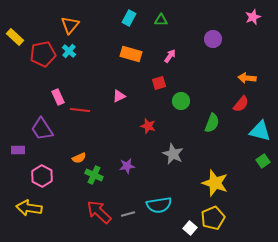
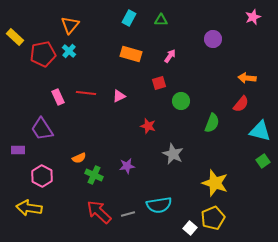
red line: moved 6 px right, 17 px up
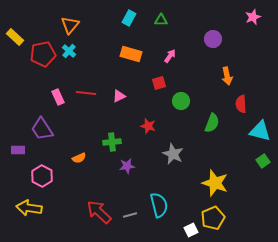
orange arrow: moved 20 px left, 2 px up; rotated 108 degrees counterclockwise
red semicircle: rotated 138 degrees clockwise
green cross: moved 18 px right, 33 px up; rotated 30 degrees counterclockwise
cyan semicircle: rotated 95 degrees counterclockwise
gray line: moved 2 px right, 1 px down
white square: moved 1 px right, 2 px down; rotated 24 degrees clockwise
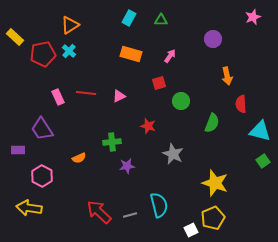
orange triangle: rotated 18 degrees clockwise
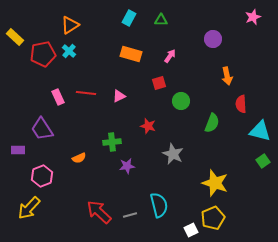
pink hexagon: rotated 10 degrees clockwise
yellow arrow: rotated 55 degrees counterclockwise
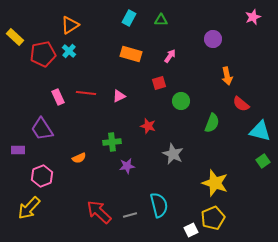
red semicircle: rotated 48 degrees counterclockwise
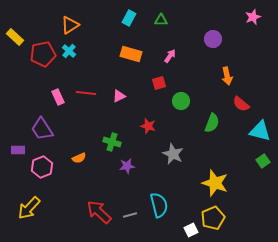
green cross: rotated 24 degrees clockwise
pink hexagon: moved 9 px up
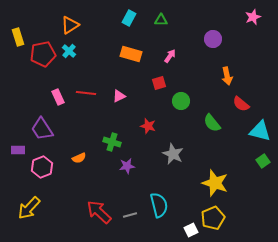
yellow rectangle: moved 3 px right; rotated 30 degrees clockwise
green semicircle: rotated 120 degrees clockwise
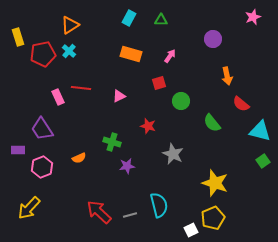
red line: moved 5 px left, 5 px up
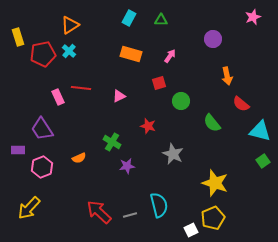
green cross: rotated 12 degrees clockwise
